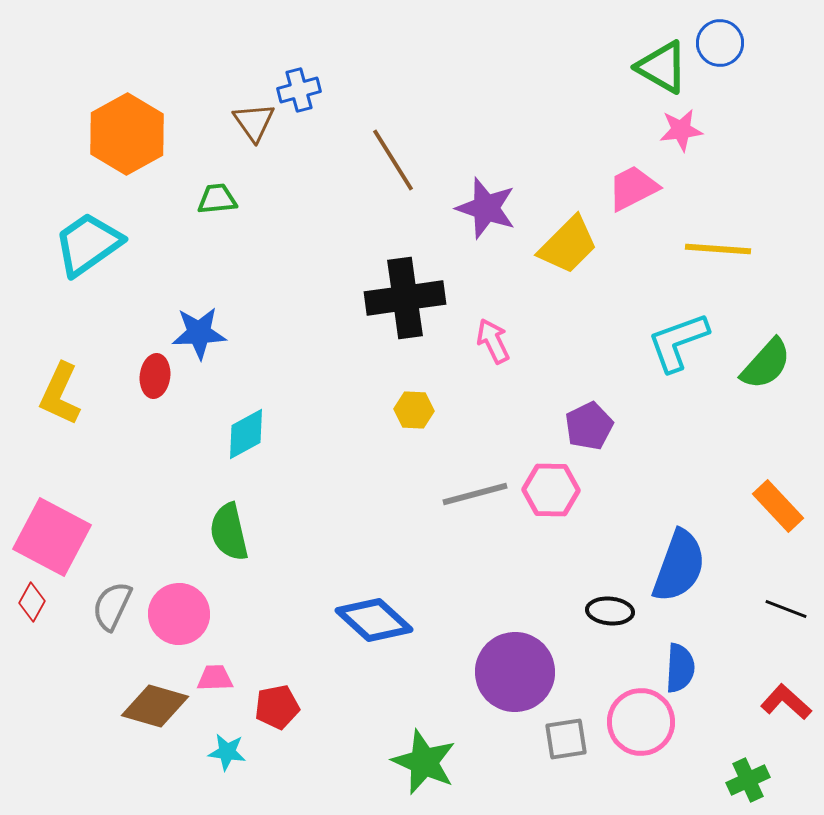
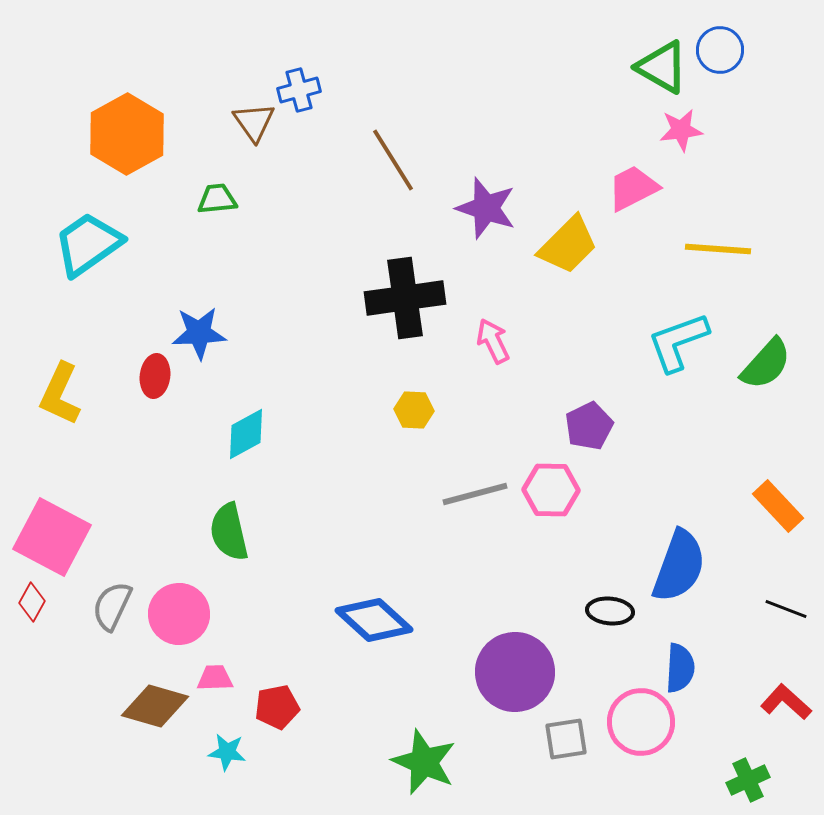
blue circle at (720, 43): moved 7 px down
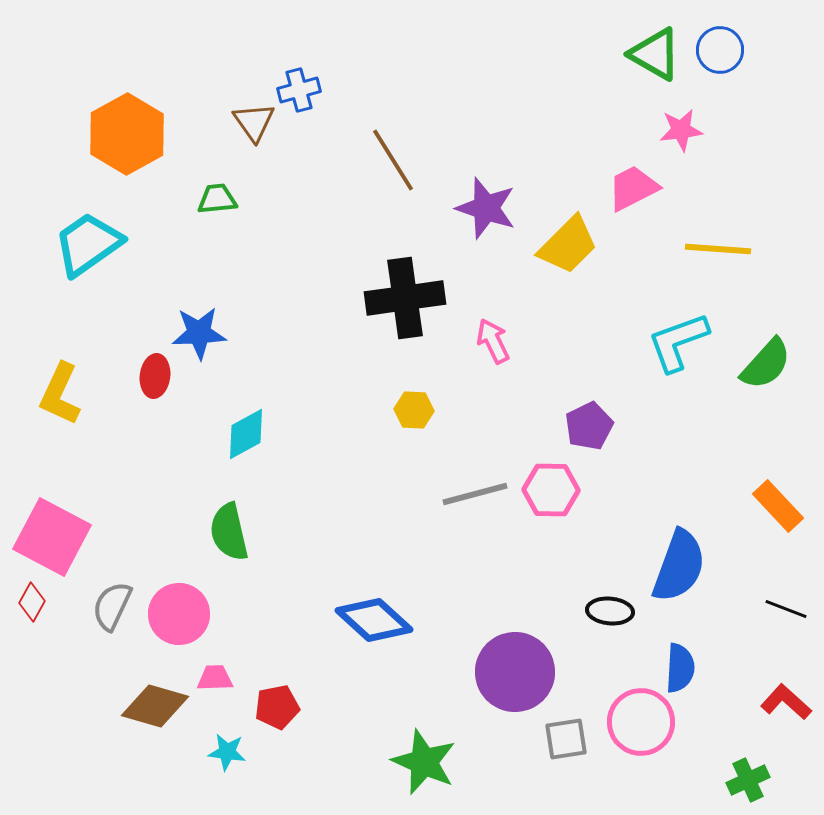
green triangle at (662, 67): moved 7 px left, 13 px up
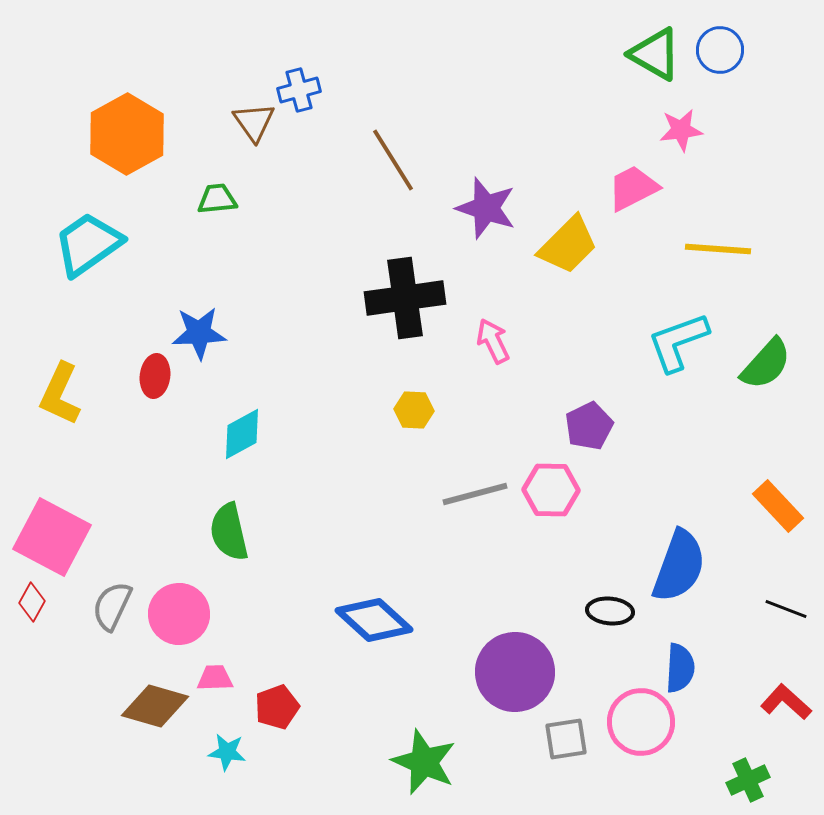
cyan diamond at (246, 434): moved 4 px left
red pentagon at (277, 707): rotated 9 degrees counterclockwise
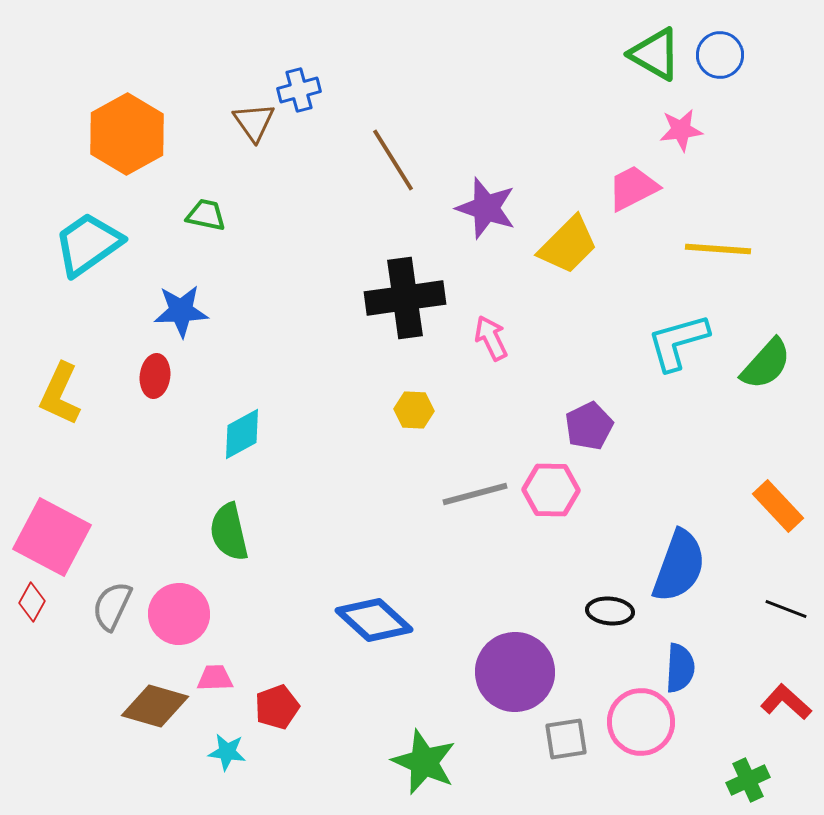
blue circle at (720, 50): moved 5 px down
green trapezoid at (217, 199): moved 11 px left, 16 px down; rotated 18 degrees clockwise
blue star at (199, 333): moved 18 px left, 22 px up
pink arrow at (493, 341): moved 2 px left, 3 px up
cyan L-shape at (678, 342): rotated 4 degrees clockwise
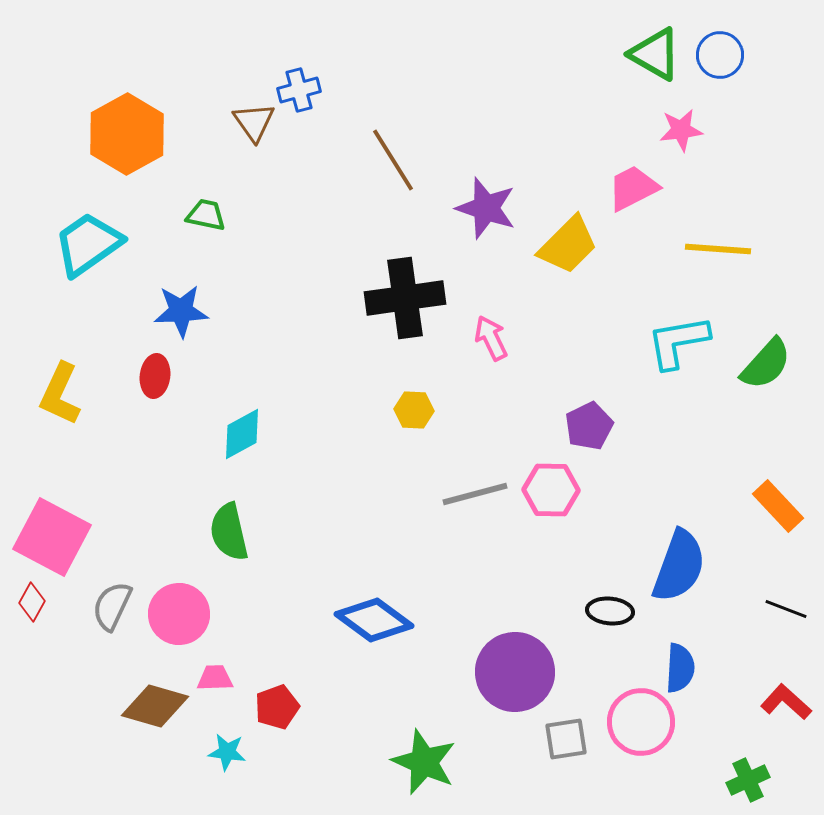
cyan L-shape at (678, 342): rotated 6 degrees clockwise
blue diamond at (374, 620): rotated 6 degrees counterclockwise
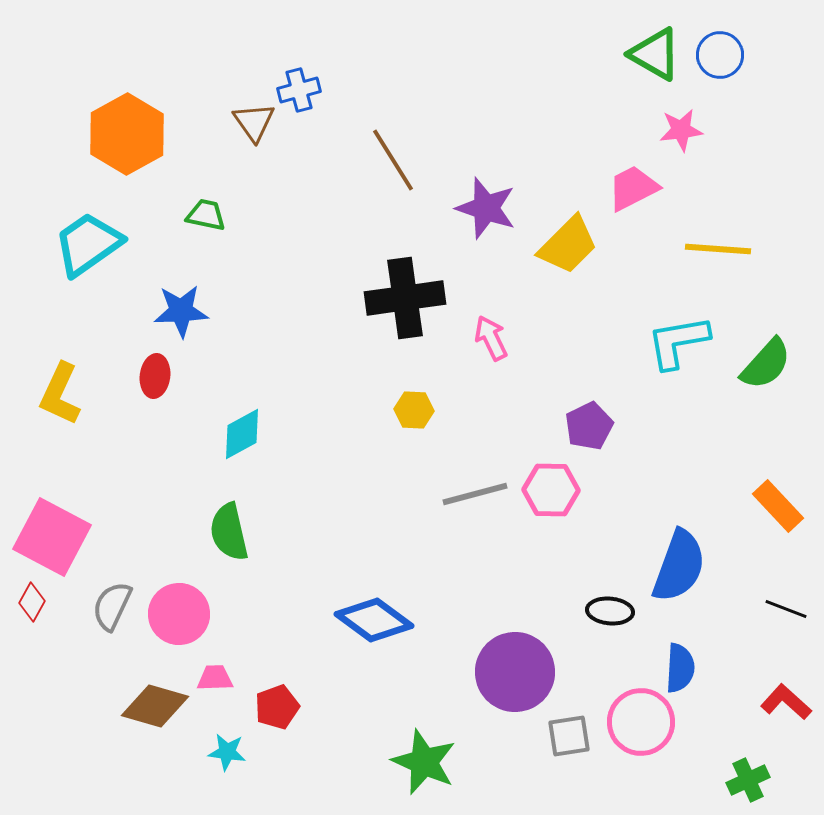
gray square at (566, 739): moved 3 px right, 3 px up
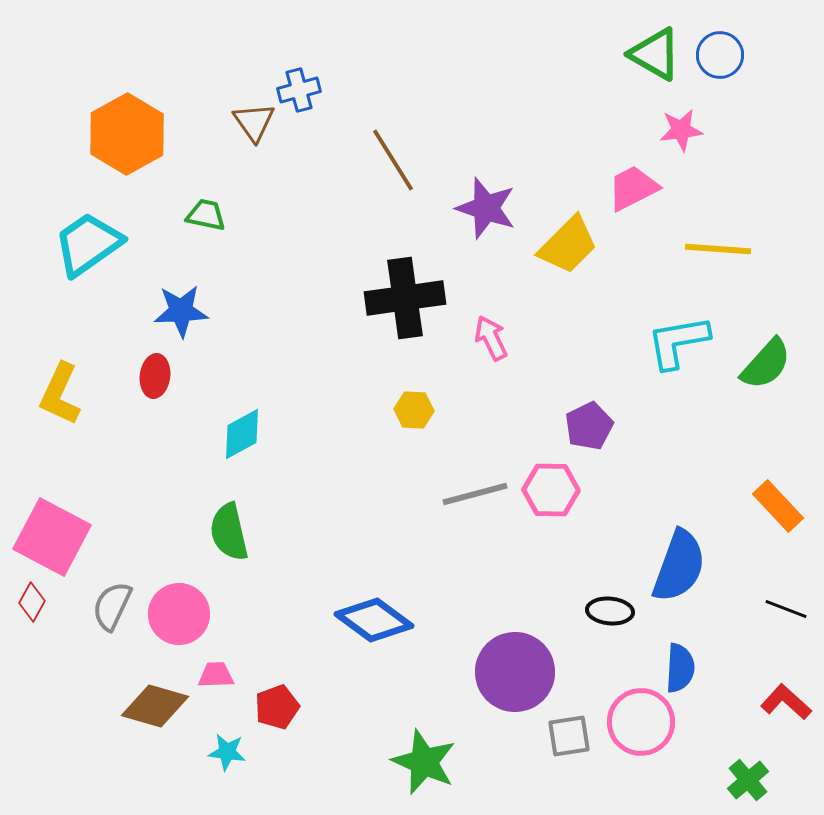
pink trapezoid at (215, 678): moved 1 px right, 3 px up
green cross at (748, 780): rotated 15 degrees counterclockwise
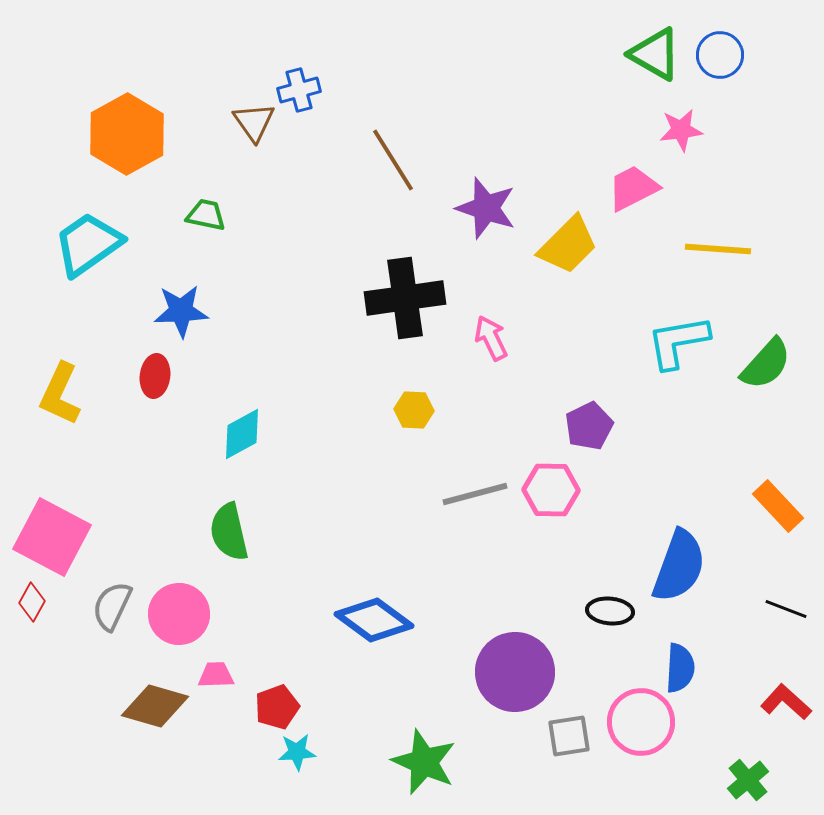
cyan star at (227, 752): moved 70 px right; rotated 12 degrees counterclockwise
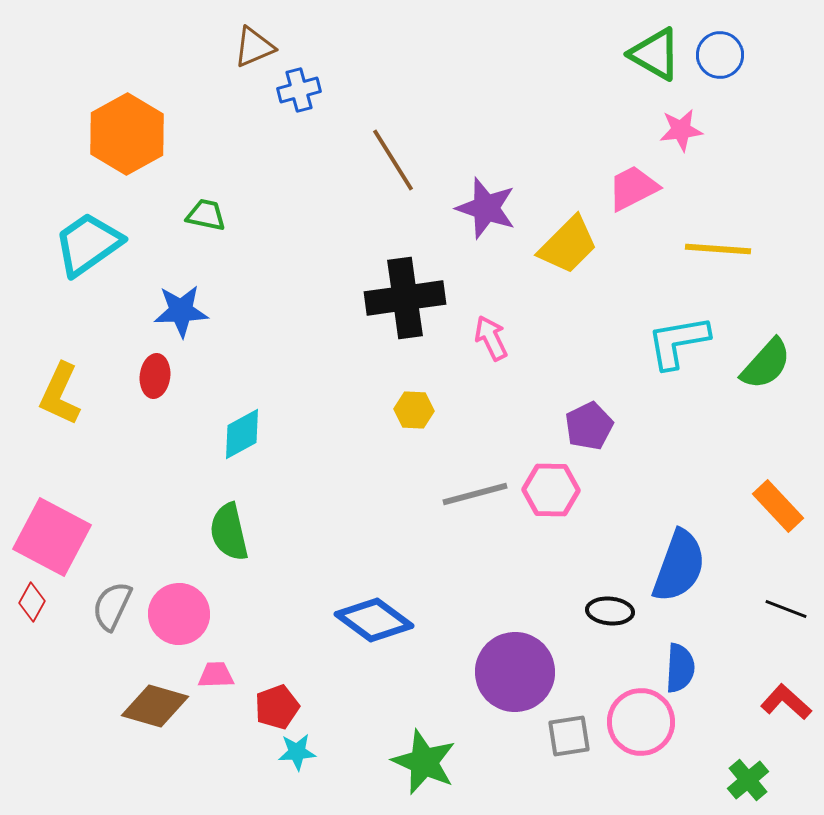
brown triangle at (254, 122): moved 75 px up; rotated 42 degrees clockwise
